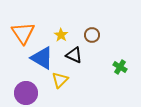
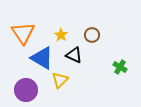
purple circle: moved 3 px up
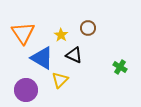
brown circle: moved 4 px left, 7 px up
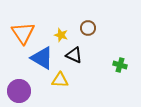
yellow star: rotated 16 degrees counterclockwise
green cross: moved 2 px up; rotated 16 degrees counterclockwise
yellow triangle: rotated 48 degrees clockwise
purple circle: moved 7 px left, 1 px down
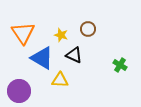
brown circle: moved 1 px down
green cross: rotated 16 degrees clockwise
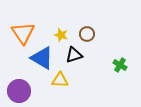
brown circle: moved 1 px left, 5 px down
black triangle: rotated 42 degrees counterclockwise
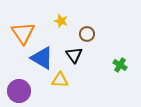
yellow star: moved 14 px up
black triangle: rotated 48 degrees counterclockwise
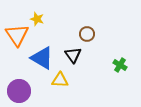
yellow star: moved 24 px left, 2 px up
orange triangle: moved 6 px left, 2 px down
black triangle: moved 1 px left
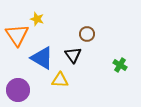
purple circle: moved 1 px left, 1 px up
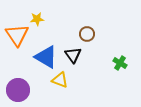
yellow star: rotated 24 degrees counterclockwise
blue triangle: moved 4 px right, 1 px up
green cross: moved 2 px up
yellow triangle: rotated 18 degrees clockwise
